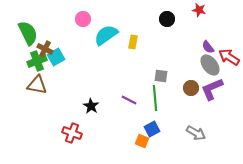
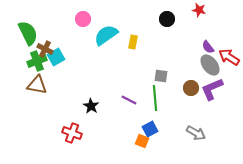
blue square: moved 2 px left
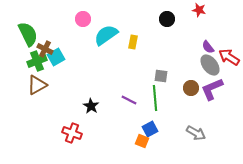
green semicircle: moved 1 px down
brown triangle: rotated 40 degrees counterclockwise
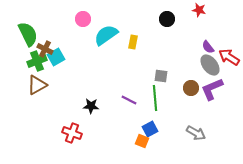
black star: rotated 28 degrees counterclockwise
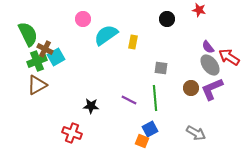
gray square: moved 8 px up
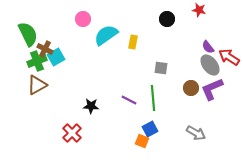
green line: moved 2 px left
red cross: rotated 24 degrees clockwise
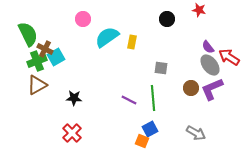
cyan semicircle: moved 1 px right, 2 px down
yellow rectangle: moved 1 px left
black star: moved 17 px left, 8 px up
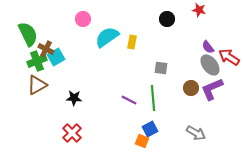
brown cross: moved 1 px right
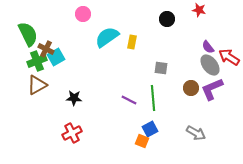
pink circle: moved 5 px up
red cross: rotated 18 degrees clockwise
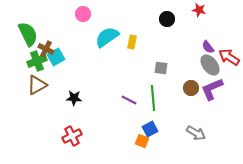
red cross: moved 3 px down
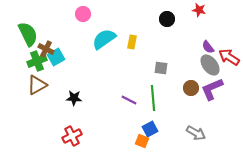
cyan semicircle: moved 3 px left, 2 px down
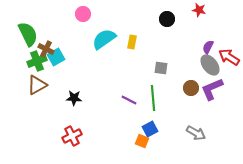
purple semicircle: rotated 64 degrees clockwise
